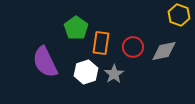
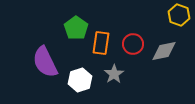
red circle: moved 3 px up
white hexagon: moved 6 px left, 8 px down
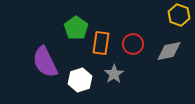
gray diamond: moved 5 px right
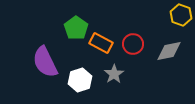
yellow hexagon: moved 2 px right
orange rectangle: rotated 70 degrees counterclockwise
